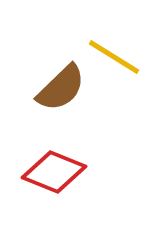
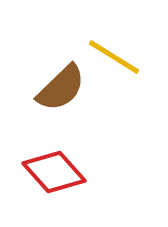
red diamond: rotated 26 degrees clockwise
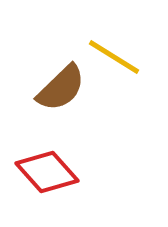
red diamond: moved 7 px left
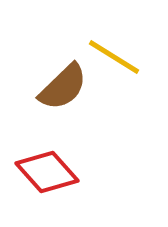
brown semicircle: moved 2 px right, 1 px up
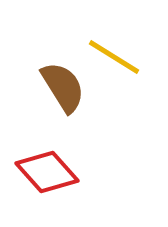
brown semicircle: rotated 78 degrees counterclockwise
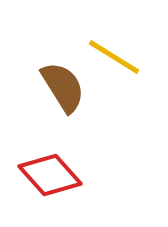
red diamond: moved 3 px right, 3 px down
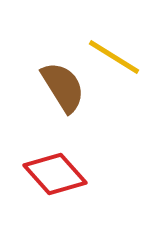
red diamond: moved 5 px right, 1 px up
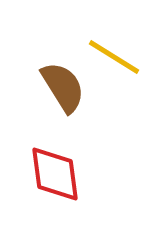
red diamond: rotated 34 degrees clockwise
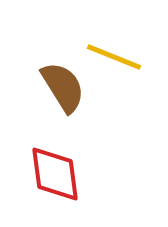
yellow line: rotated 10 degrees counterclockwise
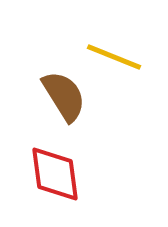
brown semicircle: moved 1 px right, 9 px down
